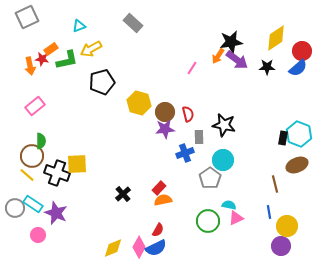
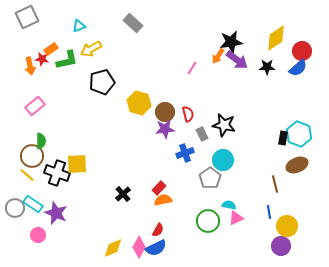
gray rectangle at (199, 137): moved 3 px right, 3 px up; rotated 24 degrees counterclockwise
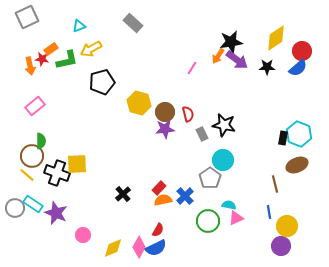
blue cross at (185, 153): moved 43 px down; rotated 24 degrees counterclockwise
pink circle at (38, 235): moved 45 px right
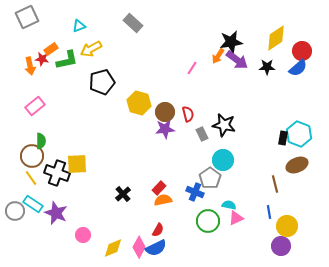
yellow line at (27, 175): moved 4 px right, 3 px down; rotated 14 degrees clockwise
blue cross at (185, 196): moved 10 px right, 4 px up; rotated 24 degrees counterclockwise
gray circle at (15, 208): moved 3 px down
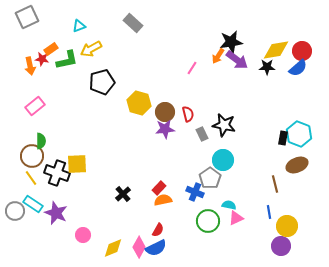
yellow diamond at (276, 38): moved 12 px down; rotated 24 degrees clockwise
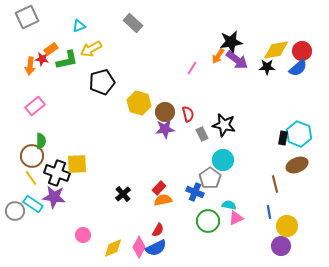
orange arrow at (30, 66): rotated 18 degrees clockwise
purple star at (56, 213): moved 2 px left, 16 px up; rotated 15 degrees counterclockwise
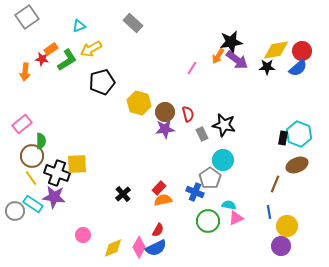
gray square at (27, 17): rotated 10 degrees counterclockwise
green L-shape at (67, 60): rotated 20 degrees counterclockwise
orange arrow at (30, 66): moved 5 px left, 6 px down
pink rectangle at (35, 106): moved 13 px left, 18 px down
brown line at (275, 184): rotated 36 degrees clockwise
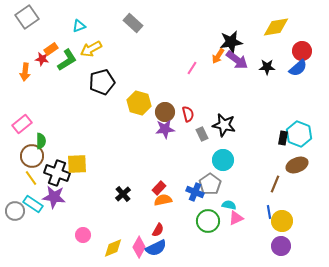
yellow diamond at (276, 50): moved 23 px up
gray pentagon at (210, 178): moved 6 px down
yellow circle at (287, 226): moved 5 px left, 5 px up
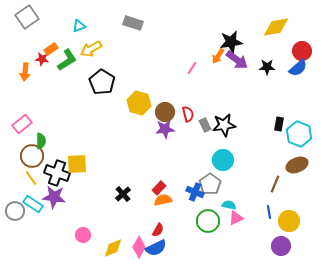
gray rectangle at (133, 23): rotated 24 degrees counterclockwise
black pentagon at (102, 82): rotated 25 degrees counterclockwise
black star at (224, 125): rotated 20 degrees counterclockwise
gray rectangle at (202, 134): moved 3 px right, 9 px up
black rectangle at (283, 138): moved 4 px left, 14 px up
yellow circle at (282, 221): moved 7 px right
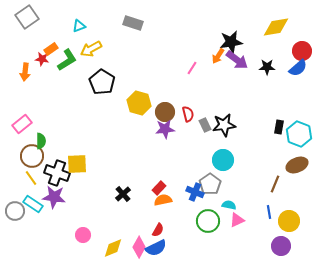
black rectangle at (279, 124): moved 3 px down
pink triangle at (236, 218): moved 1 px right, 2 px down
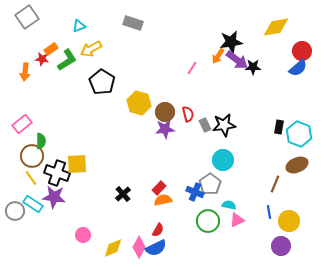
black star at (267, 67): moved 14 px left
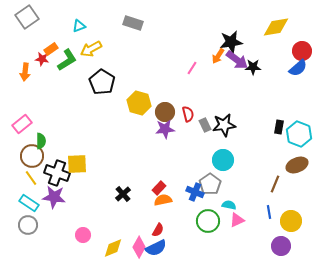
cyan rectangle at (33, 204): moved 4 px left, 1 px up
gray circle at (15, 211): moved 13 px right, 14 px down
yellow circle at (289, 221): moved 2 px right
